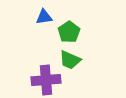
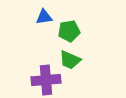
green pentagon: moved 1 px up; rotated 25 degrees clockwise
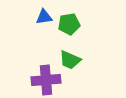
green pentagon: moved 7 px up
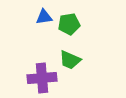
purple cross: moved 4 px left, 2 px up
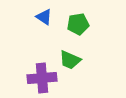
blue triangle: rotated 42 degrees clockwise
green pentagon: moved 9 px right
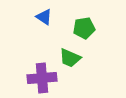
green pentagon: moved 6 px right, 4 px down
green trapezoid: moved 2 px up
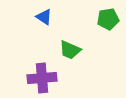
green pentagon: moved 24 px right, 9 px up
green trapezoid: moved 8 px up
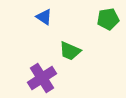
green trapezoid: moved 1 px down
purple cross: rotated 28 degrees counterclockwise
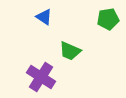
purple cross: moved 1 px left, 1 px up; rotated 24 degrees counterclockwise
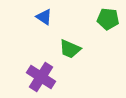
green pentagon: rotated 15 degrees clockwise
green trapezoid: moved 2 px up
